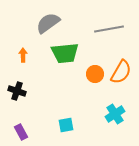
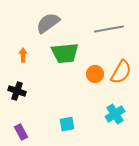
cyan square: moved 1 px right, 1 px up
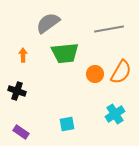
purple rectangle: rotated 28 degrees counterclockwise
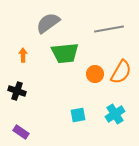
cyan square: moved 11 px right, 9 px up
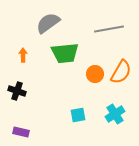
purple rectangle: rotated 21 degrees counterclockwise
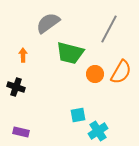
gray line: rotated 52 degrees counterclockwise
green trapezoid: moved 5 px right; rotated 20 degrees clockwise
black cross: moved 1 px left, 4 px up
cyan cross: moved 17 px left, 17 px down
